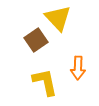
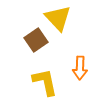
orange arrow: moved 2 px right
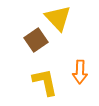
orange arrow: moved 4 px down
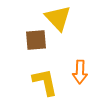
brown square: rotated 30 degrees clockwise
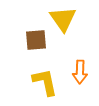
yellow triangle: moved 5 px right, 1 px down; rotated 8 degrees clockwise
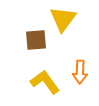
yellow triangle: rotated 12 degrees clockwise
yellow L-shape: rotated 24 degrees counterclockwise
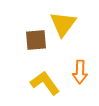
yellow triangle: moved 5 px down
yellow L-shape: moved 1 px down
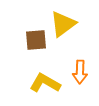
yellow triangle: rotated 16 degrees clockwise
yellow L-shape: rotated 24 degrees counterclockwise
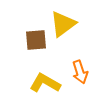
orange arrow: rotated 20 degrees counterclockwise
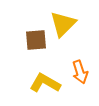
yellow triangle: rotated 8 degrees counterclockwise
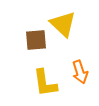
yellow triangle: rotated 32 degrees counterclockwise
yellow L-shape: rotated 128 degrees counterclockwise
